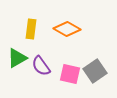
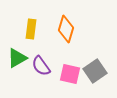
orange diamond: moved 1 px left; rotated 76 degrees clockwise
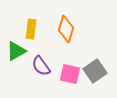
green triangle: moved 1 px left, 7 px up
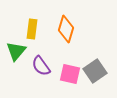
yellow rectangle: moved 1 px right
green triangle: rotated 20 degrees counterclockwise
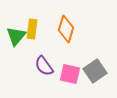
green triangle: moved 15 px up
purple semicircle: moved 3 px right
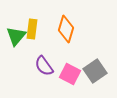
pink square: rotated 15 degrees clockwise
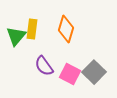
gray square: moved 1 px left, 1 px down; rotated 10 degrees counterclockwise
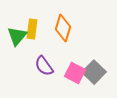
orange diamond: moved 3 px left, 1 px up
green triangle: moved 1 px right
pink square: moved 5 px right, 1 px up
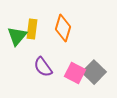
purple semicircle: moved 1 px left, 1 px down
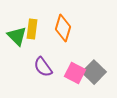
green triangle: rotated 25 degrees counterclockwise
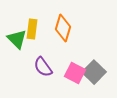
green triangle: moved 3 px down
